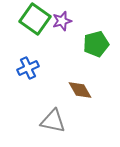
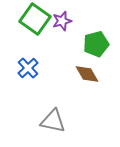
blue cross: rotated 20 degrees counterclockwise
brown diamond: moved 7 px right, 16 px up
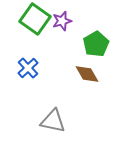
green pentagon: rotated 15 degrees counterclockwise
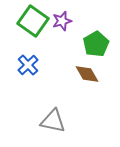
green square: moved 2 px left, 2 px down
blue cross: moved 3 px up
